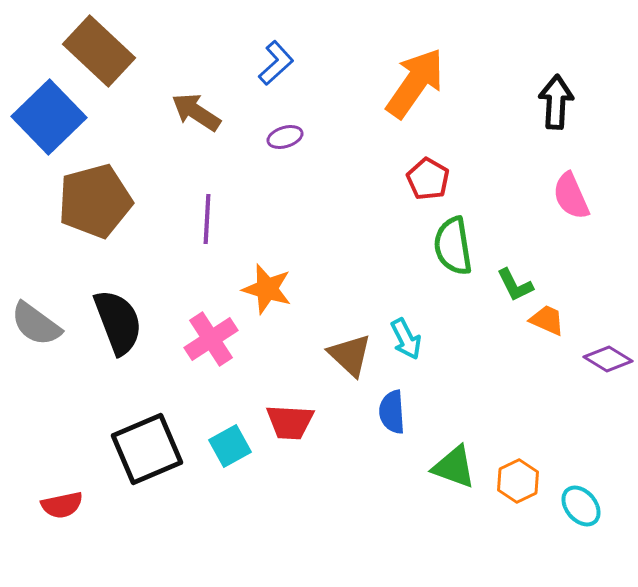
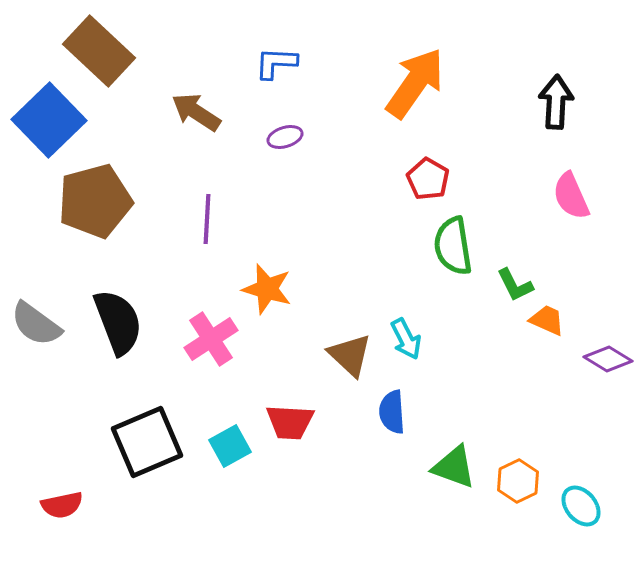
blue L-shape: rotated 135 degrees counterclockwise
blue square: moved 3 px down
black square: moved 7 px up
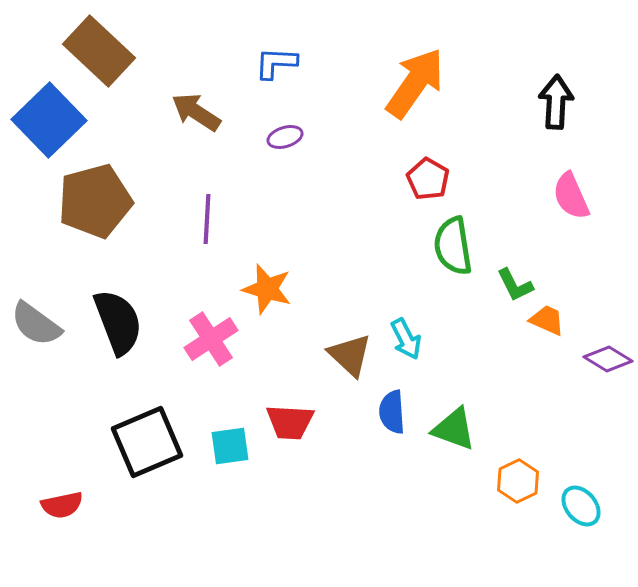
cyan square: rotated 21 degrees clockwise
green triangle: moved 38 px up
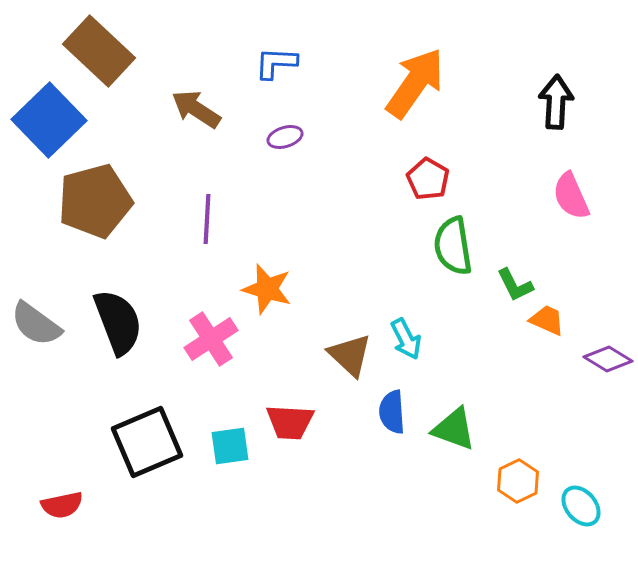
brown arrow: moved 3 px up
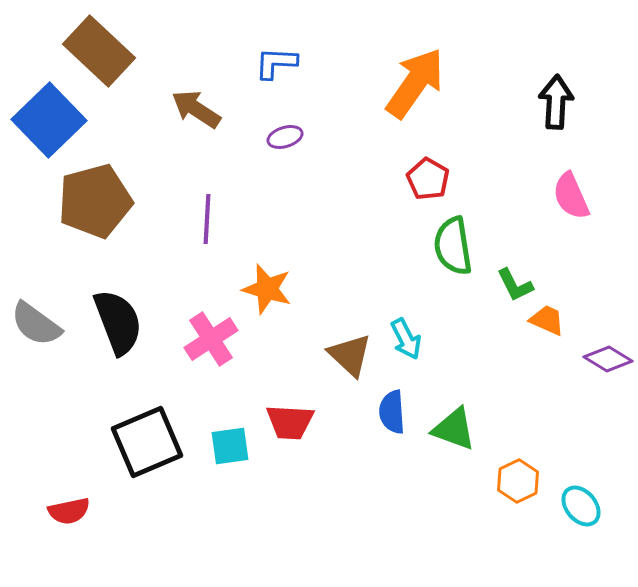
red semicircle: moved 7 px right, 6 px down
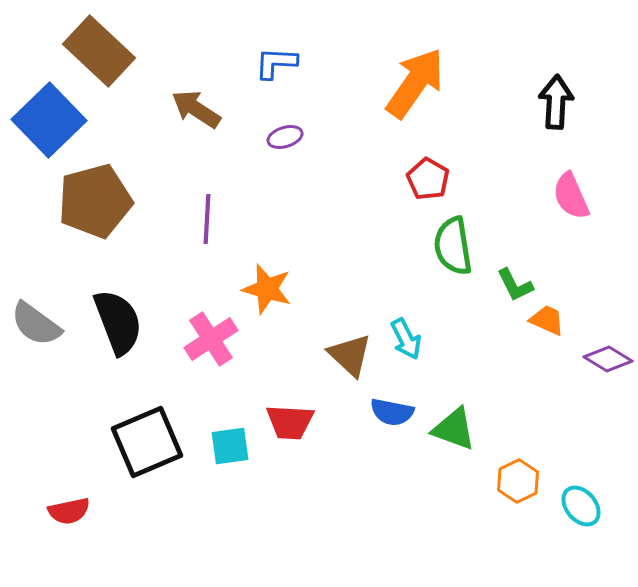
blue semicircle: rotated 75 degrees counterclockwise
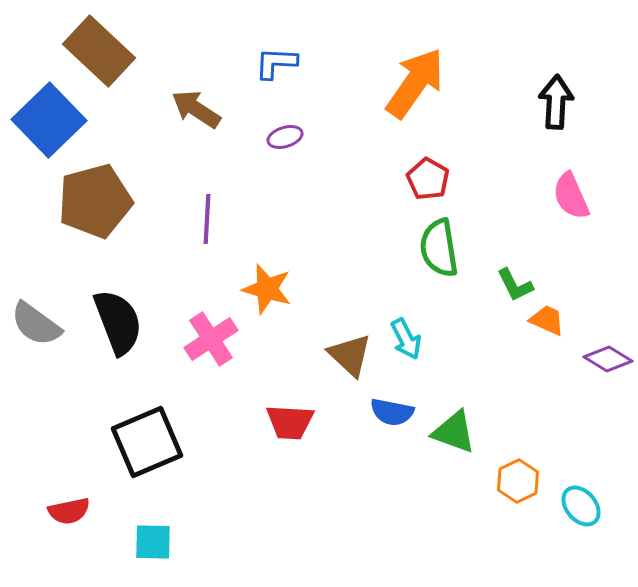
green semicircle: moved 14 px left, 2 px down
green triangle: moved 3 px down
cyan square: moved 77 px left, 96 px down; rotated 9 degrees clockwise
